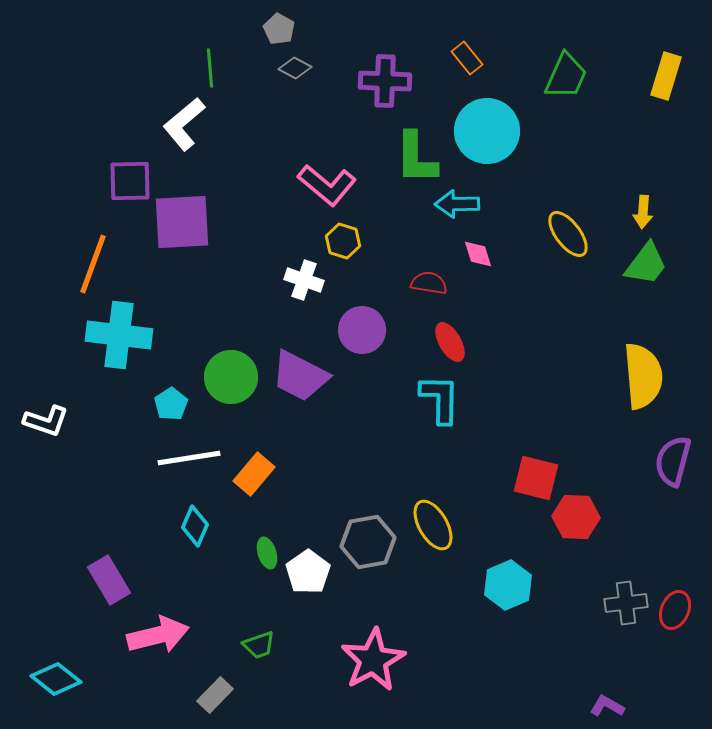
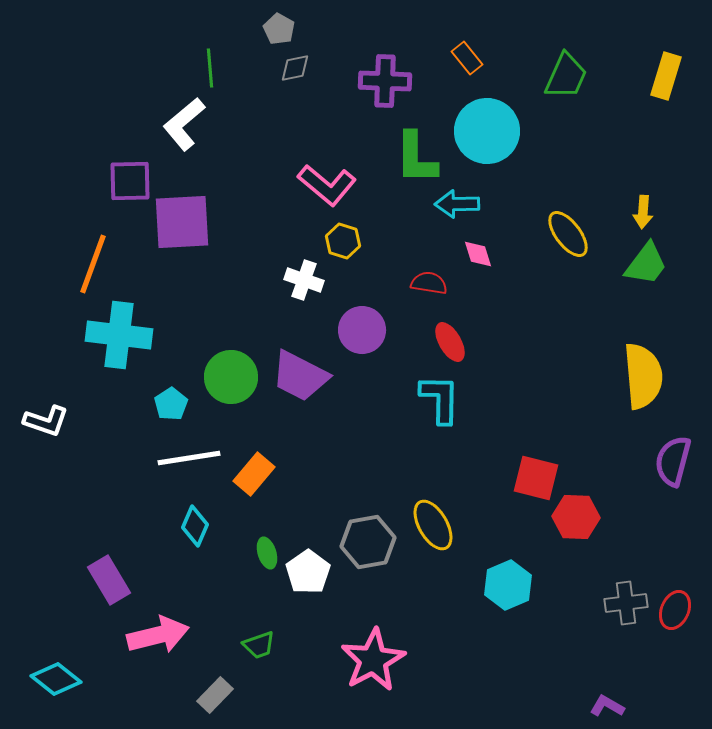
gray diamond at (295, 68): rotated 40 degrees counterclockwise
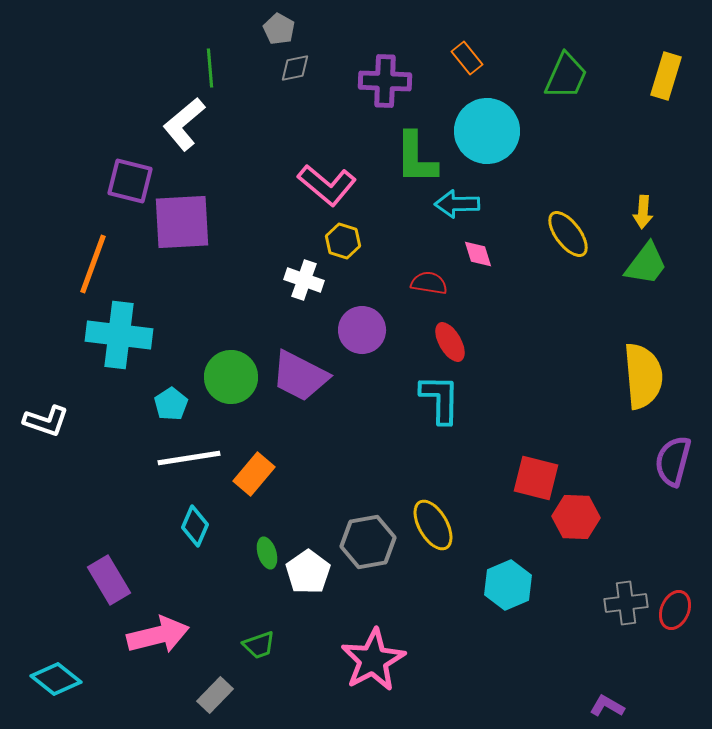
purple square at (130, 181): rotated 15 degrees clockwise
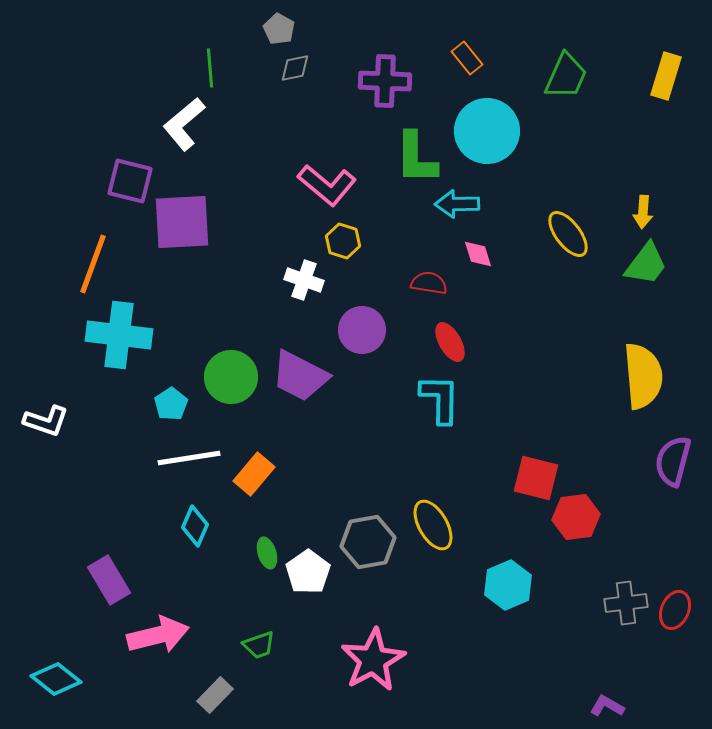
red hexagon at (576, 517): rotated 9 degrees counterclockwise
